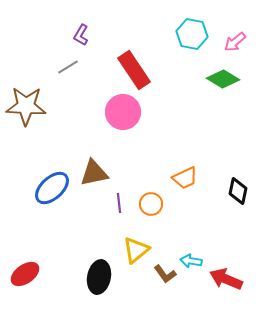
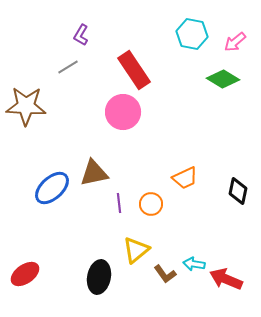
cyan arrow: moved 3 px right, 3 px down
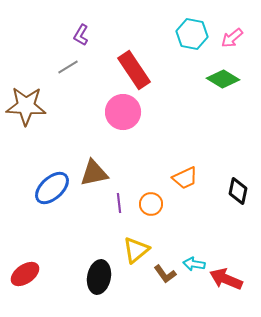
pink arrow: moved 3 px left, 4 px up
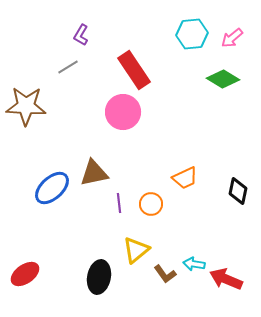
cyan hexagon: rotated 16 degrees counterclockwise
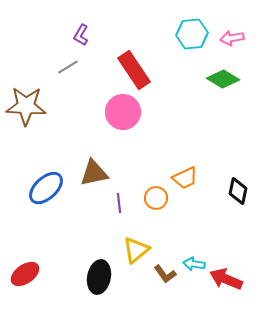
pink arrow: rotated 30 degrees clockwise
blue ellipse: moved 6 px left
orange circle: moved 5 px right, 6 px up
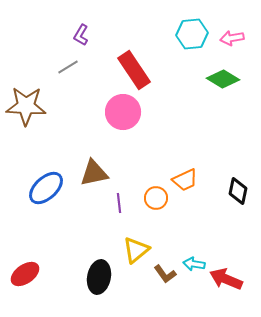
orange trapezoid: moved 2 px down
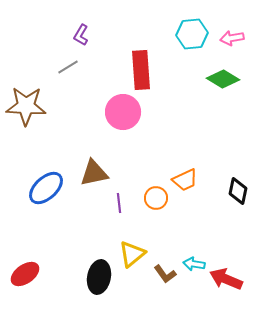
red rectangle: moved 7 px right; rotated 30 degrees clockwise
yellow triangle: moved 4 px left, 4 px down
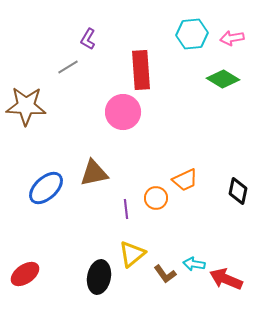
purple L-shape: moved 7 px right, 4 px down
purple line: moved 7 px right, 6 px down
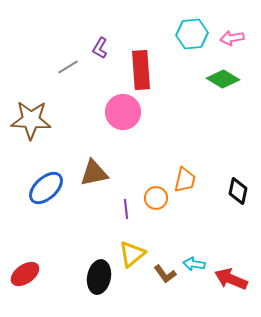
purple L-shape: moved 12 px right, 9 px down
brown star: moved 5 px right, 14 px down
orange trapezoid: rotated 52 degrees counterclockwise
red arrow: moved 5 px right
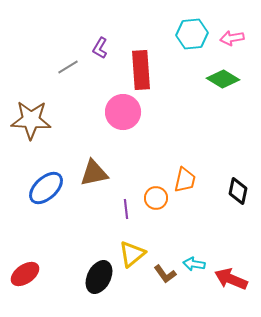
black ellipse: rotated 16 degrees clockwise
